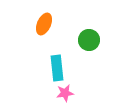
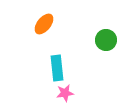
orange ellipse: rotated 15 degrees clockwise
green circle: moved 17 px right
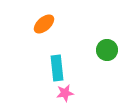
orange ellipse: rotated 10 degrees clockwise
green circle: moved 1 px right, 10 px down
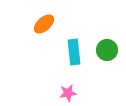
cyan rectangle: moved 17 px right, 16 px up
pink star: moved 3 px right
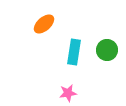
cyan rectangle: rotated 15 degrees clockwise
